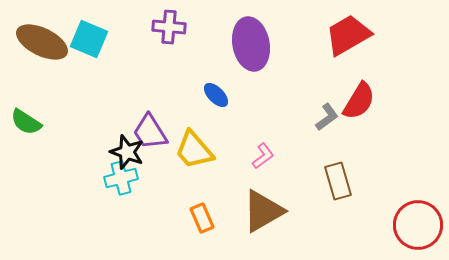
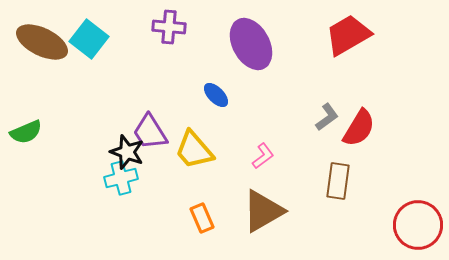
cyan square: rotated 15 degrees clockwise
purple ellipse: rotated 18 degrees counterclockwise
red semicircle: moved 27 px down
green semicircle: moved 10 px down; rotated 56 degrees counterclockwise
brown rectangle: rotated 24 degrees clockwise
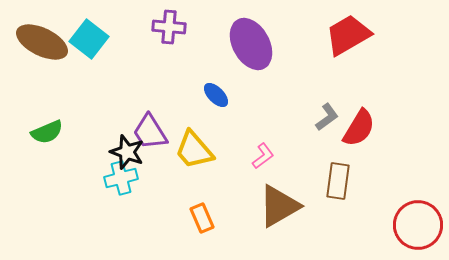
green semicircle: moved 21 px right
brown triangle: moved 16 px right, 5 px up
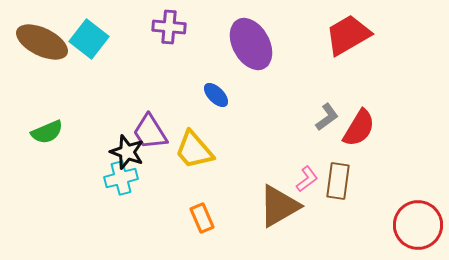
pink L-shape: moved 44 px right, 23 px down
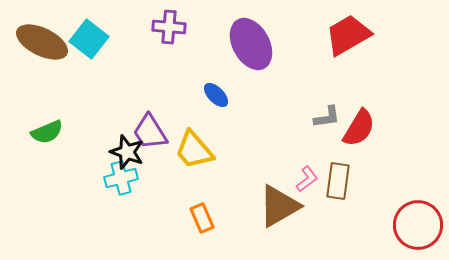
gray L-shape: rotated 28 degrees clockwise
